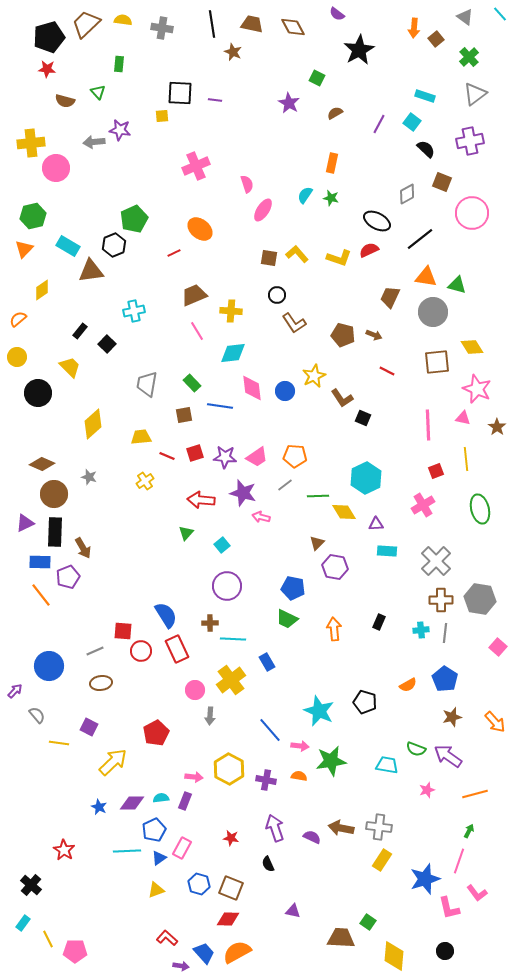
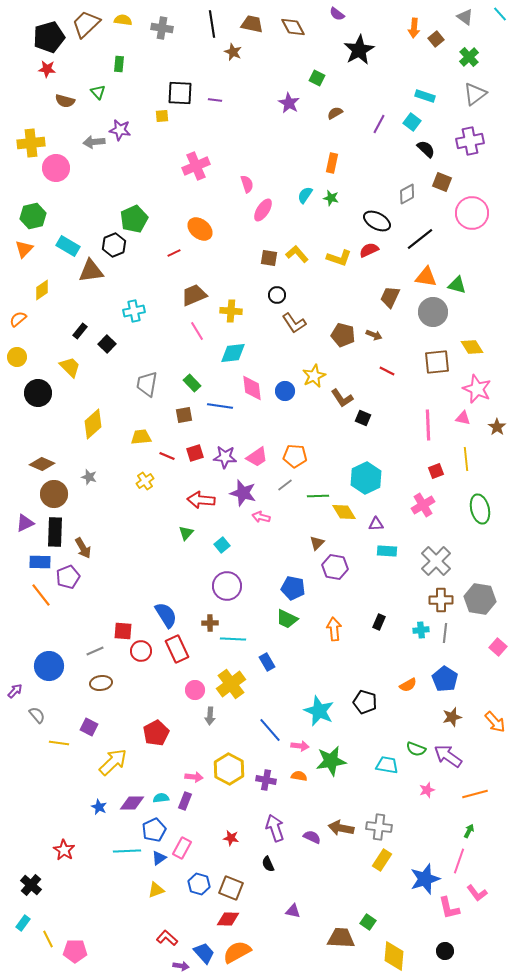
yellow cross at (231, 680): moved 4 px down
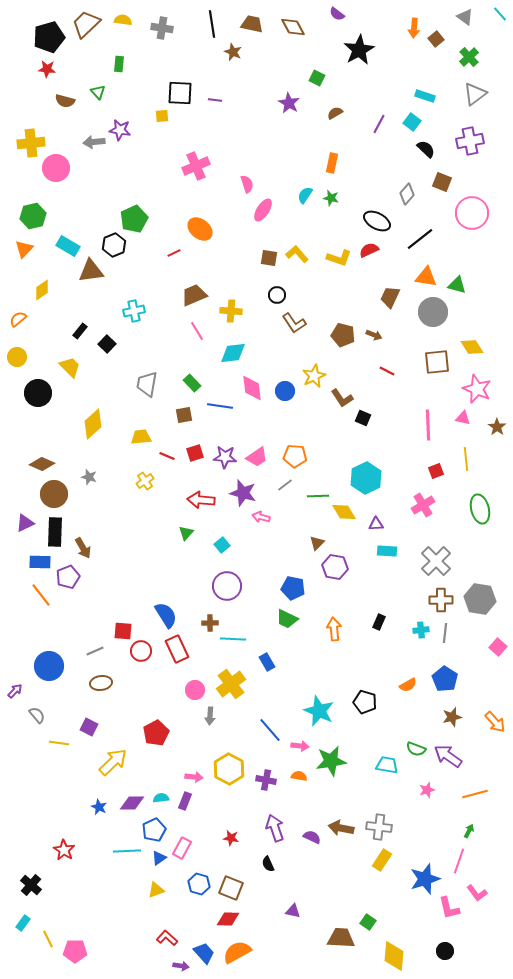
gray diamond at (407, 194): rotated 20 degrees counterclockwise
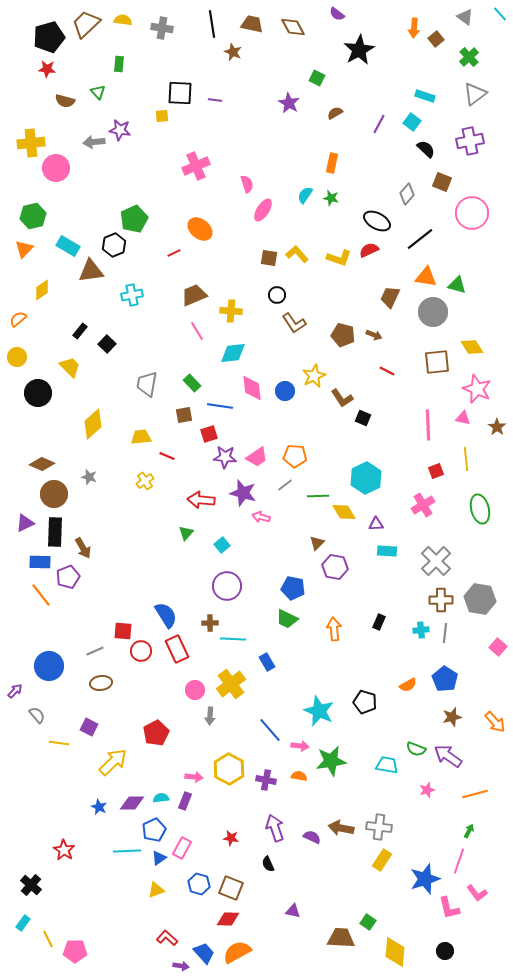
cyan cross at (134, 311): moved 2 px left, 16 px up
red square at (195, 453): moved 14 px right, 19 px up
yellow diamond at (394, 956): moved 1 px right, 4 px up
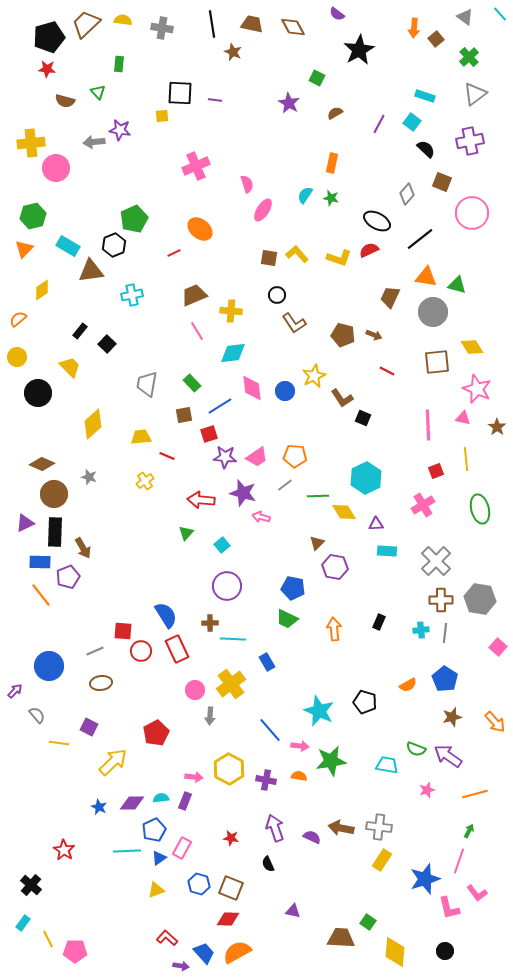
blue line at (220, 406): rotated 40 degrees counterclockwise
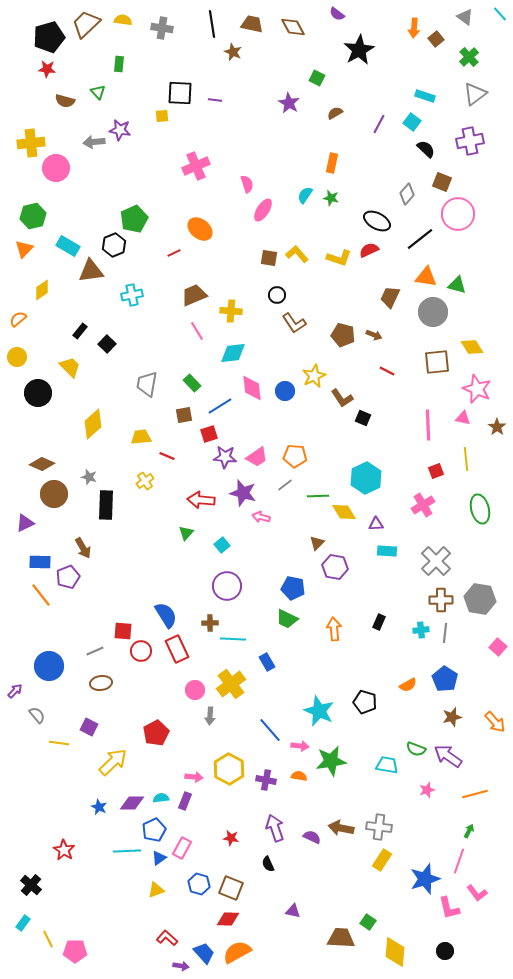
pink circle at (472, 213): moved 14 px left, 1 px down
black rectangle at (55, 532): moved 51 px right, 27 px up
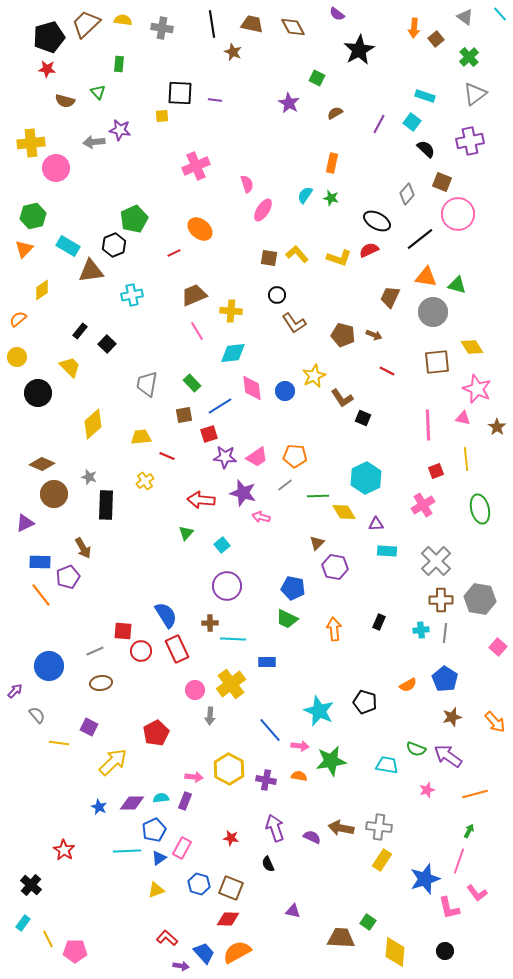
blue rectangle at (267, 662): rotated 60 degrees counterclockwise
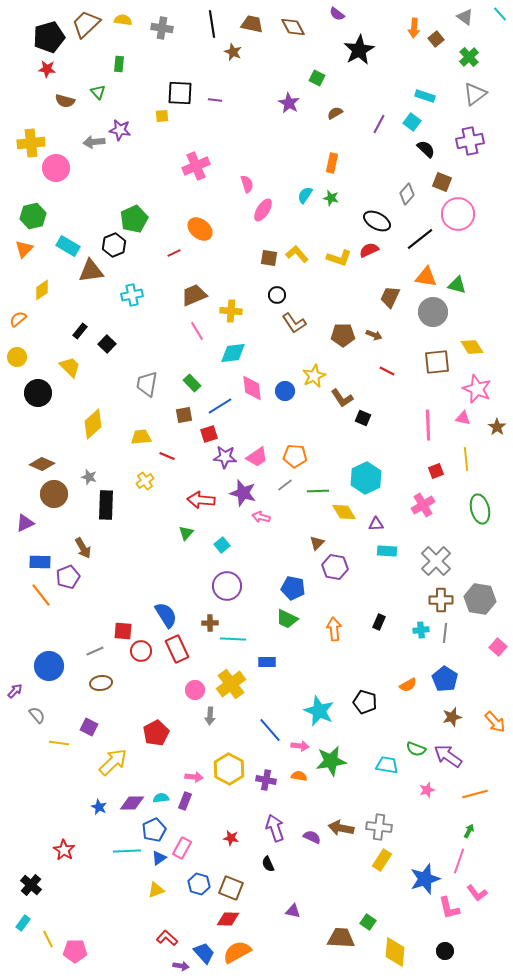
brown pentagon at (343, 335): rotated 15 degrees counterclockwise
green line at (318, 496): moved 5 px up
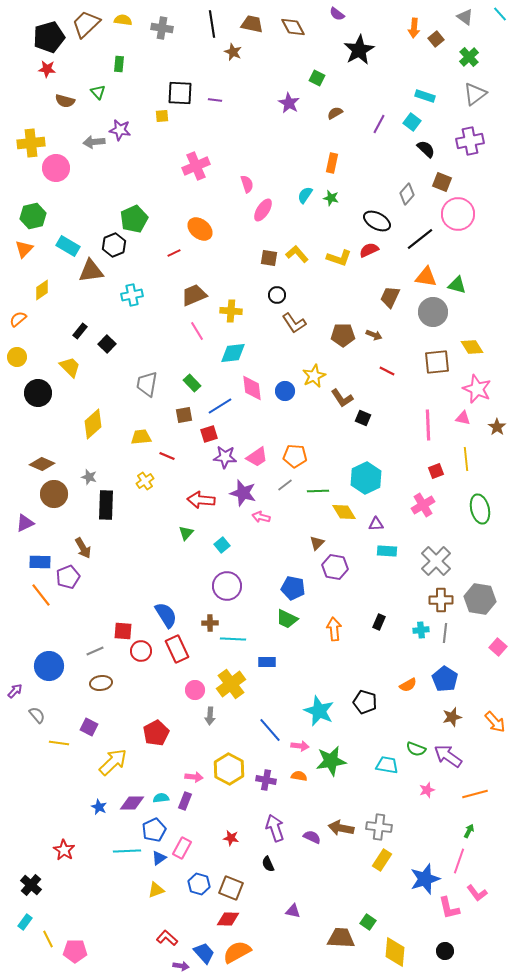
cyan rectangle at (23, 923): moved 2 px right, 1 px up
